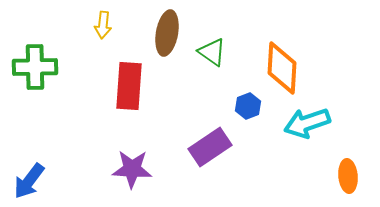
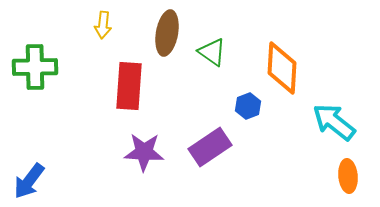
cyan arrow: moved 27 px right, 1 px up; rotated 57 degrees clockwise
purple star: moved 12 px right, 17 px up
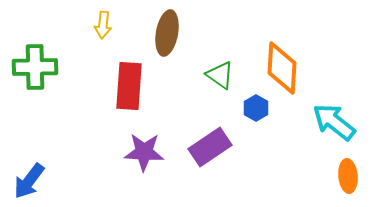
green triangle: moved 8 px right, 23 px down
blue hexagon: moved 8 px right, 2 px down; rotated 10 degrees counterclockwise
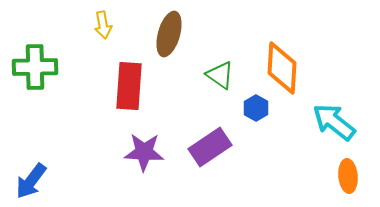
yellow arrow: rotated 16 degrees counterclockwise
brown ellipse: moved 2 px right, 1 px down; rotated 6 degrees clockwise
blue arrow: moved 2 px right
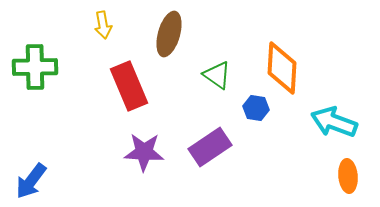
green triangle: moved 3 px left
red rectangle: rotated 27 degrees counterclockwise
blue hexagon: rotated 20 degrees counterclockwise
cyan arrow: rotated 18 degrees counterclockwise
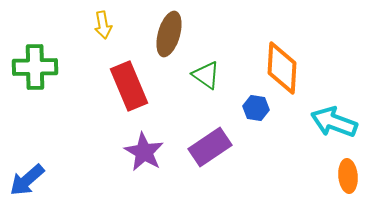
green triangle: moved 11 px left
purple star: rotated 27 degrees clockwise
blue arrow: moved 4 px left, 1 px up; rotated 12 degrees clockwise
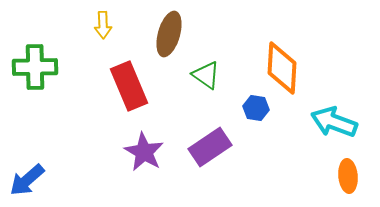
yellow arrow: rotated 8 degrees clockwise
